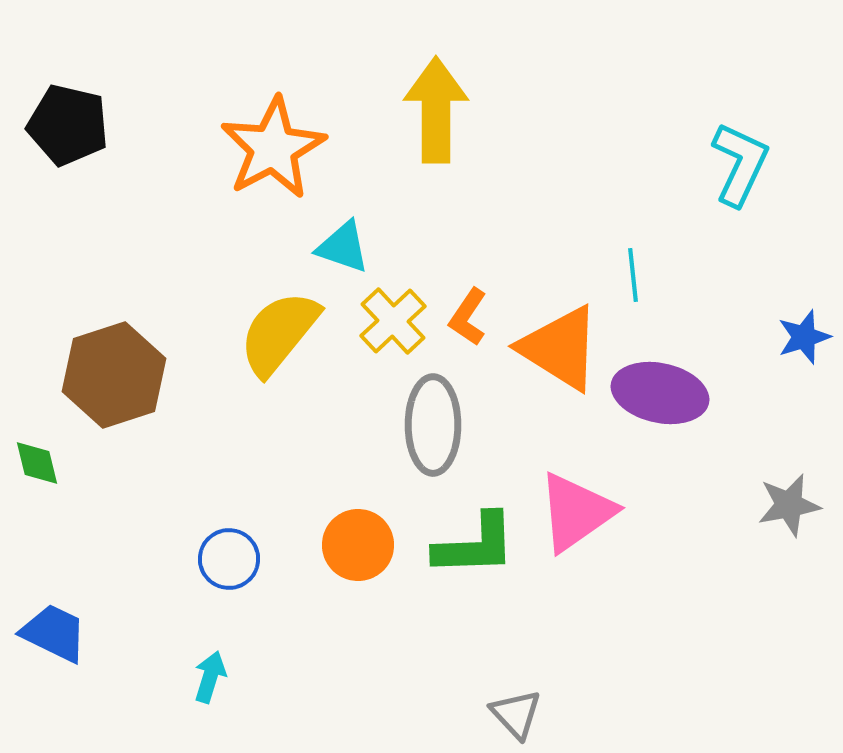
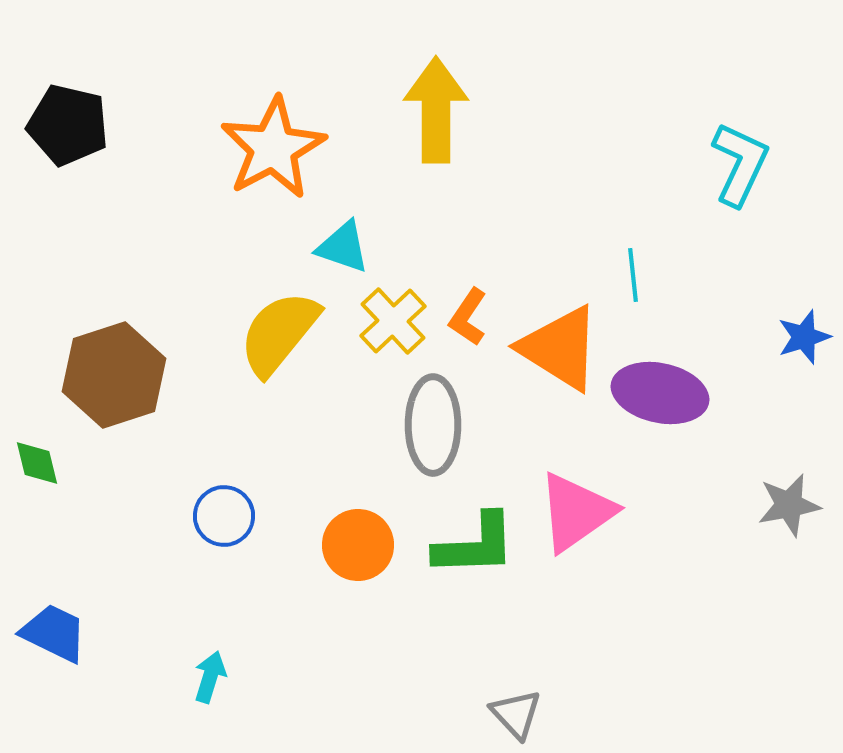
blue circle: moved 5 px left, 43 px up
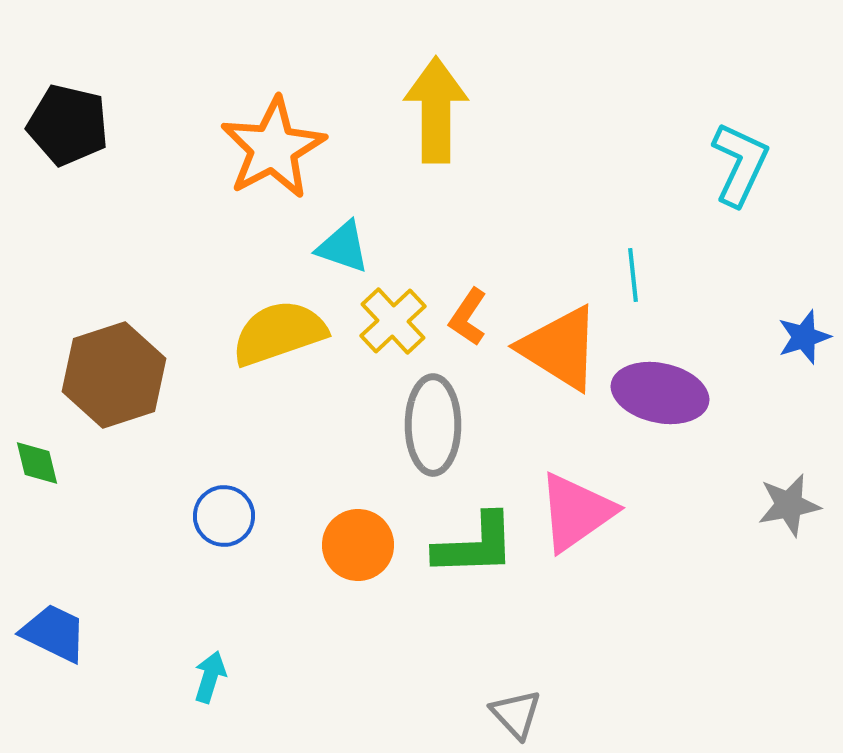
yellow semicircle: rotated 32 degrees clockwise
